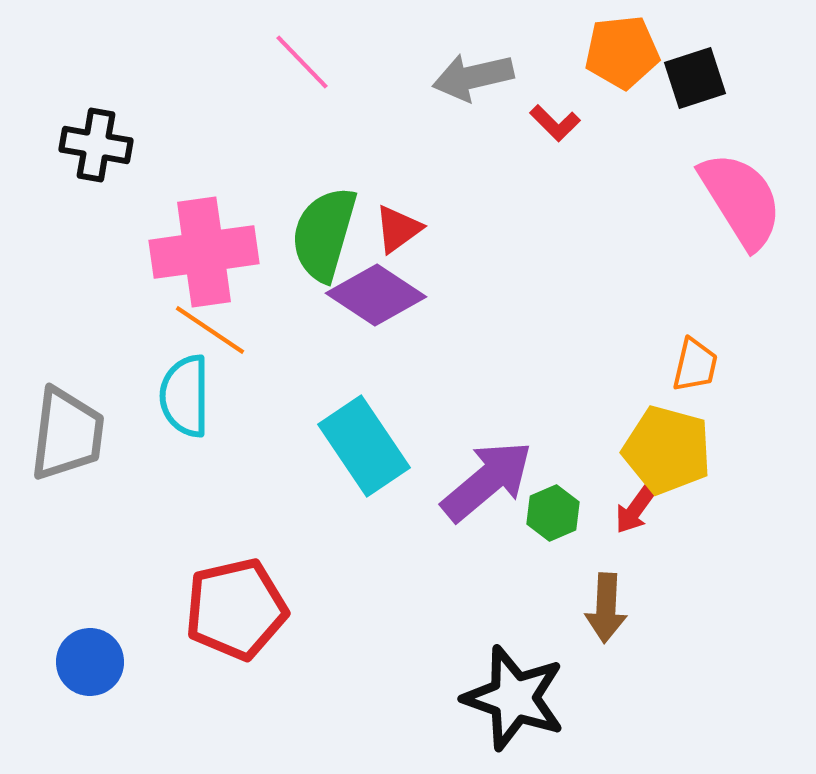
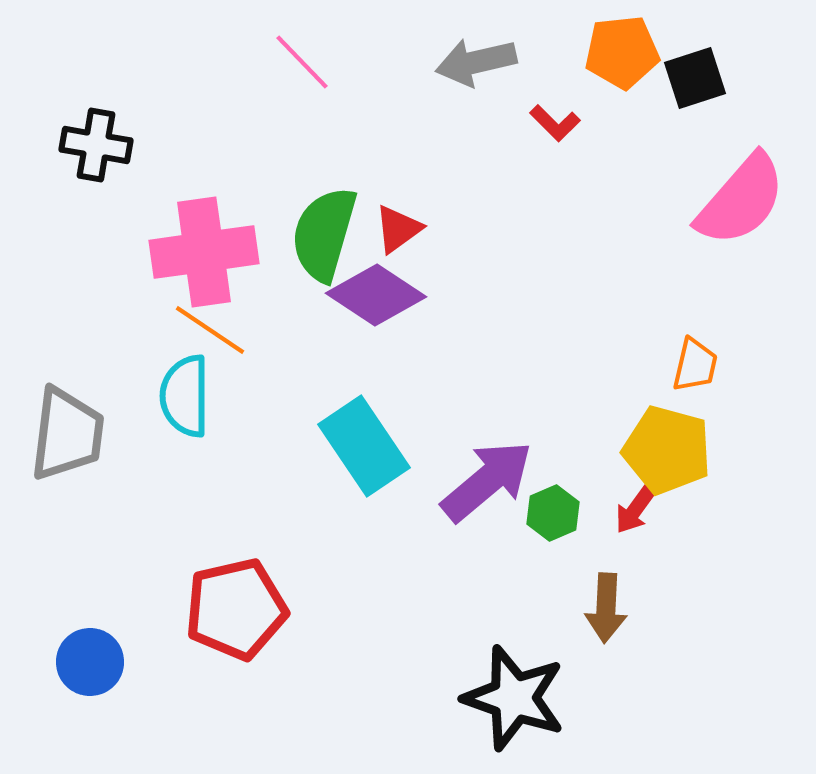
gray arrow: moved 3 px right, 15 px up
pink semicircle: rotated 73 degrees clockwise
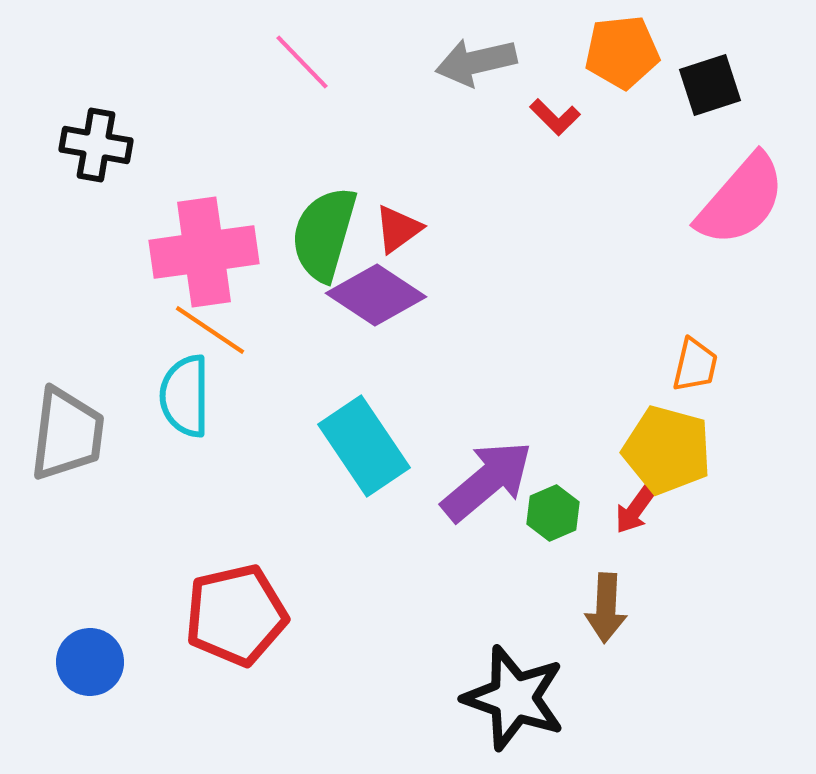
black square: moved 15 px right, 7 px down
red L-shape: moved 6 px up
red pentagon: moved 6 px down
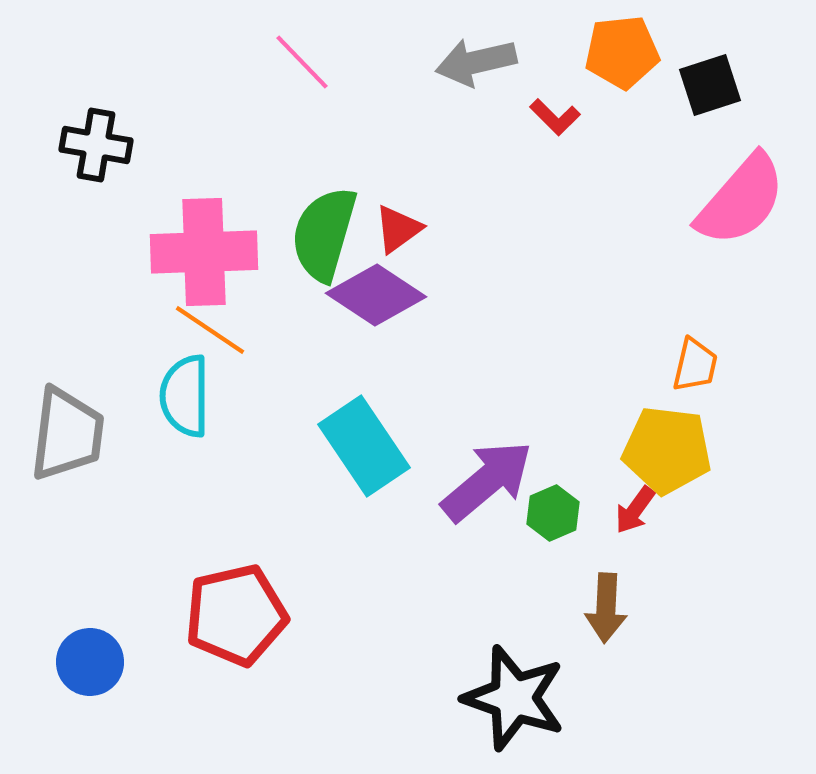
pink cross: rotated 6 degrees clockwise
yellow pentagon: rotated 8 degrees counterclockwise
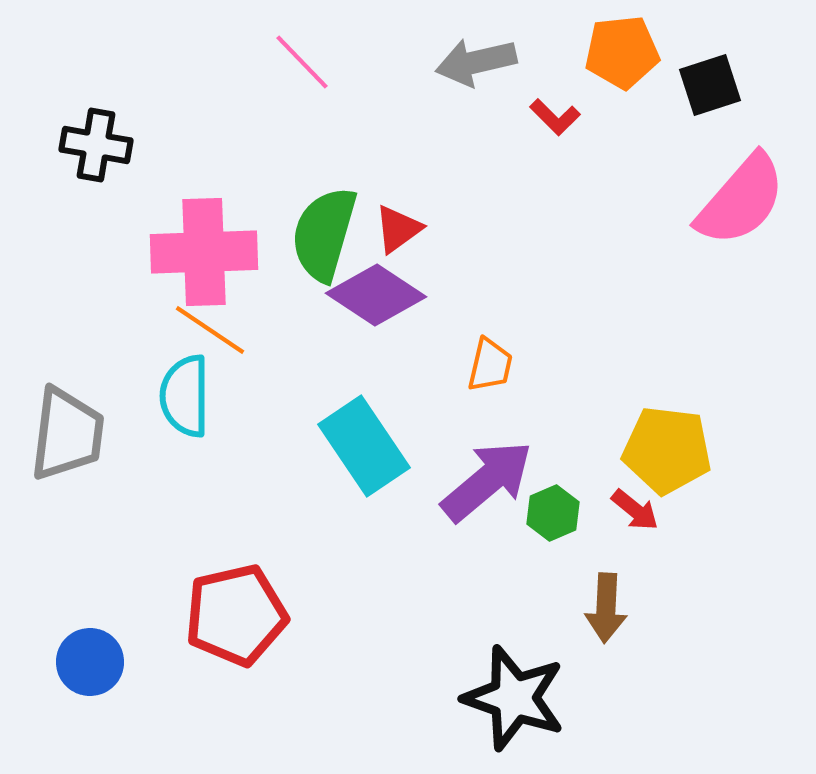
orange trapezoid: moved 205 px left
red arrow: rotated 87 degrees counterclockwise
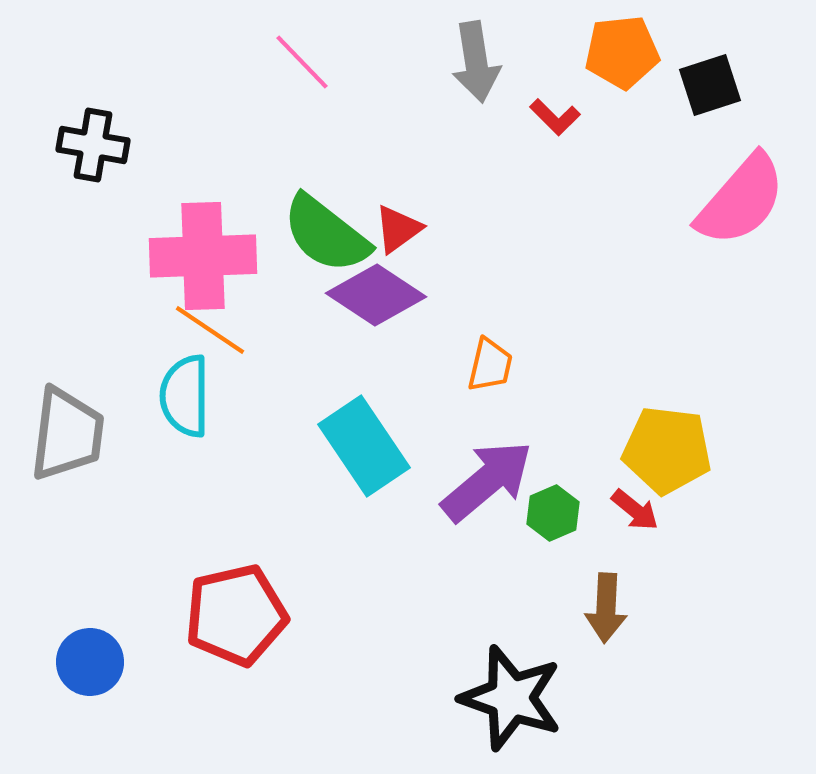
gray arrow: rotated 86 degrees counterclockwise
black cross: moved 3 px left
green semicircle: moved 2 px right; rotated 68 degrees counterclockwise
pink cross: moved 1 px left, 4 px down
black star: moved 3 px left
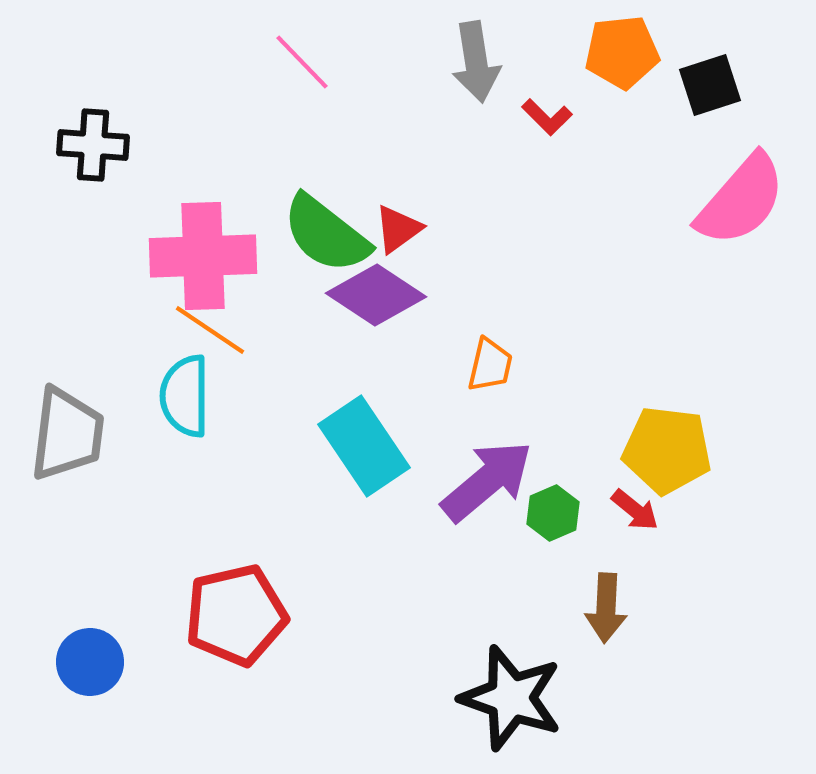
red L-shape: moved 8 px left
black cross: rotated 6 degrees counterclockwise
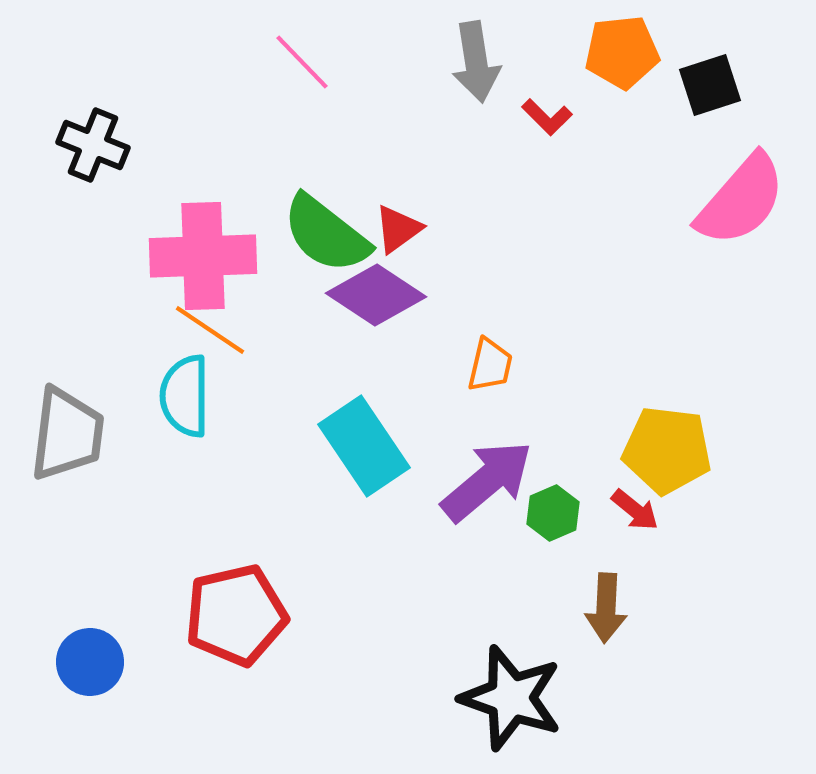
black cross: rotated 18 degrees clockwise
